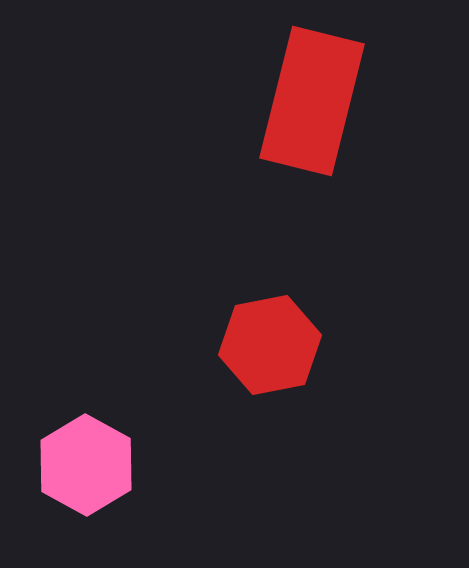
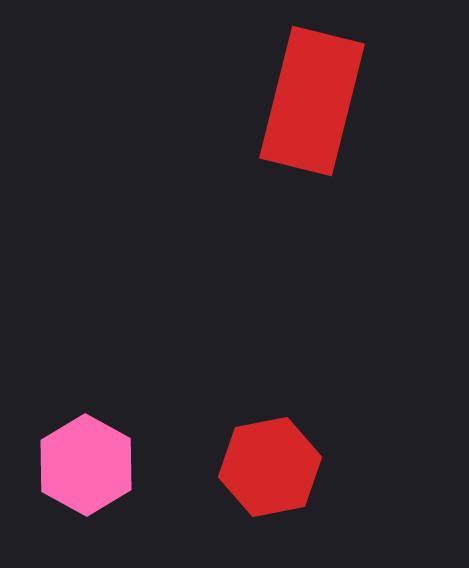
red hexagon: moved 122 px down
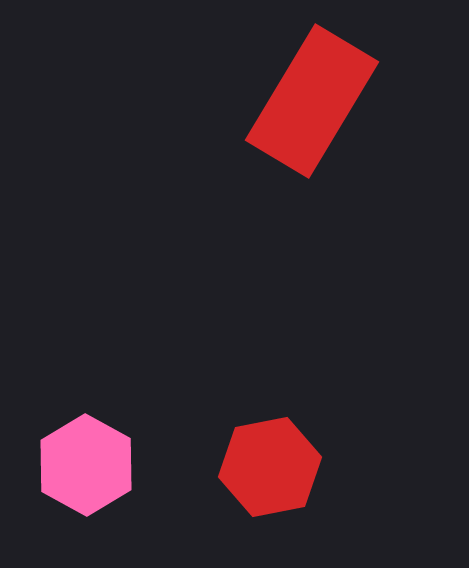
red rectangle: rotated 17 degrees clockwise
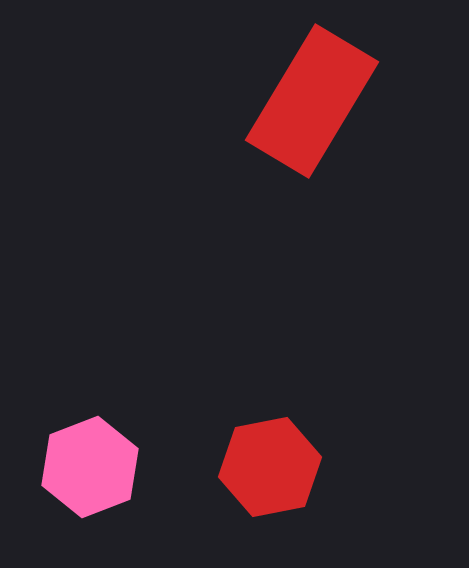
pink hexagon: moved 4 px right, 2 px down; rotated 10 degrees clockwise
